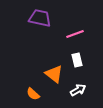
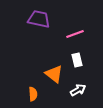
purple trapezoid: moved 1 px left, 1 px down
orange semicircle: rotated 136 degrees counterclockwise
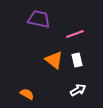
orange triangle: moved 14 px up
orange semicircle: moved 6 px left; rotated 56 degrees counterclockwise
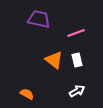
pink line: moved 1 px right, 1 px up
white arrow: moved 1 px left, 1 px down
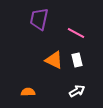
purple trapezoid: rotated 90 degrees counterclockwise
pink line: rotated 48 degrees clockwise
orange triangle: rotated 12 degrees counterclockwise
orange semicircle: moved 1 px right, 2 px up; rotated 32 degrees counterclockwise
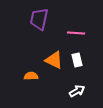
pink line: rotated 24 degrees counterclockwise
orange semicircle: moved 3 px right, 16 px up
